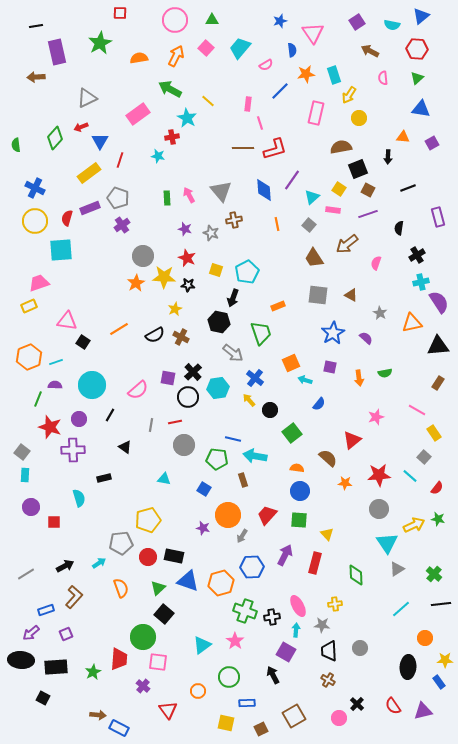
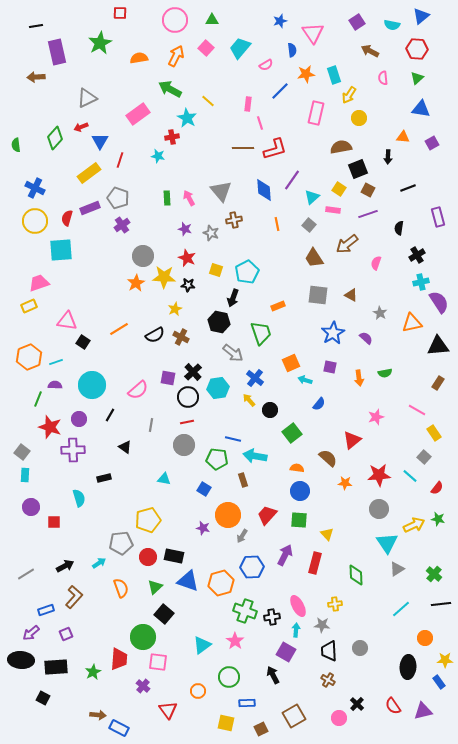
pink arrow at (189, 195): moved 3 px down
red line at (175, 422): moved 12 px right
green triangle at (158, 588): moved 3 px left, 1 px up
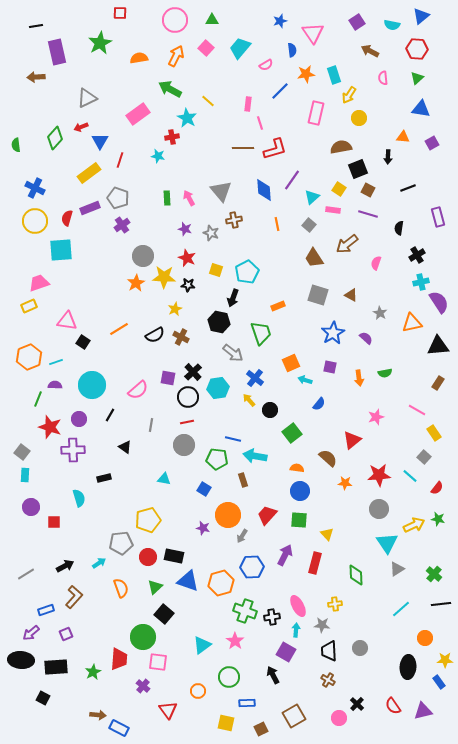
purple line at (368, 214): rotated 36 degrees clockwise
gray square at (318, 295): rotated 10 degrees clockwise
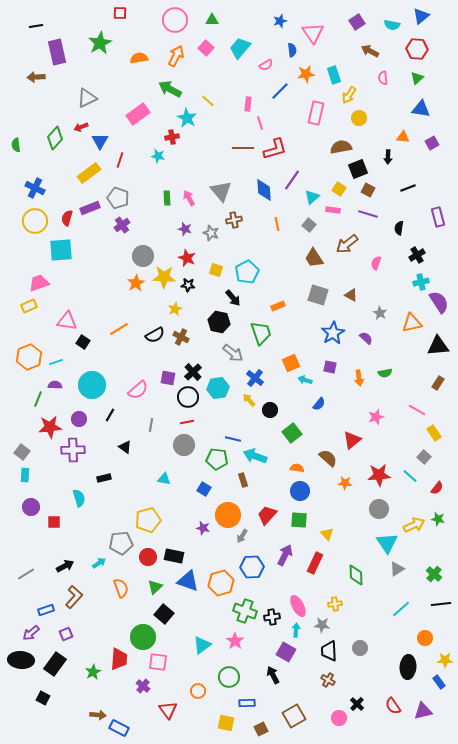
black arrow at (233, 298): rotated 60 degrees counterclockwise
red star at (50, 427): rotated 25 degrees counterclockwise
cyan arrow at (255, 456): rotated 10 degrees clockwise
red rectangle at (315, 563): rotated 10 degrees clockwise
black rectangle at (56, 667): moved 1 px left, 3 px up; rotated 50 degrees counterclockwise
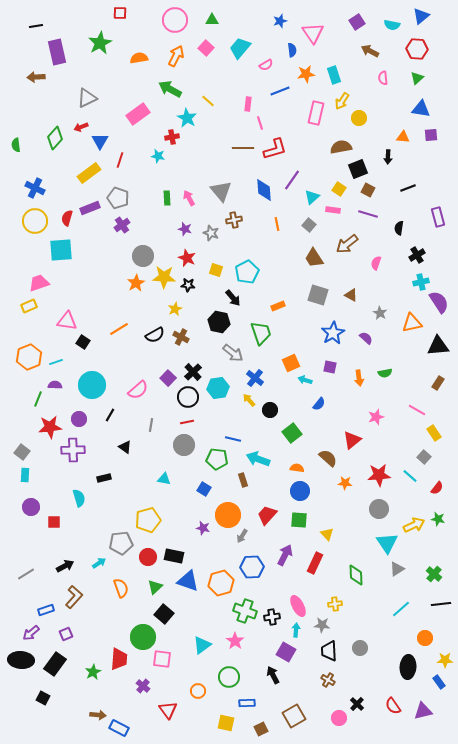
blue line at (280, 91): rotated 24 degrees clockwise
yellow arrow at (349, 95): moved 7 px left, 6 px down
purple square at (432, 143): moved 1 px left, 8 px up; rotated 24 degrees clockwise
purple square at (168, 378): rotated 35 degrees clockwise
cyan arrow at (255, 456): moved 3 px right, 3 px down
pink square at (158, 662): moved 4 px right, 3 px up
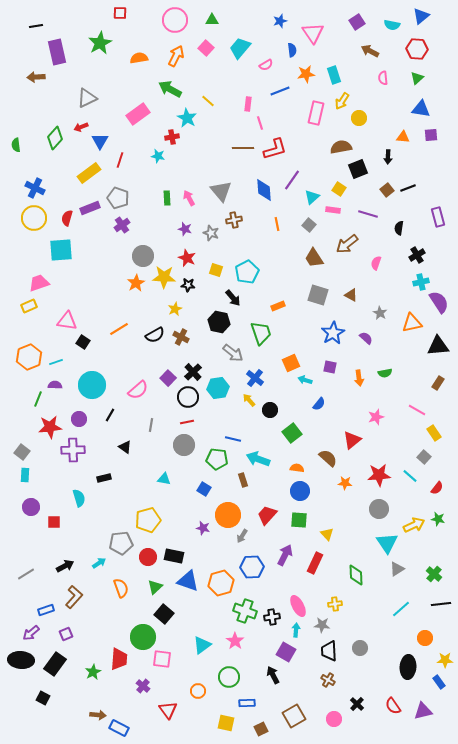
brown square at (368, 190): moved 19 px right; rotated 24 degrees clockwise
yellow circle at (35, 221): moved 1 px left, 3 px up
pink circle at (339, 718): moved 5 px left, 1 px down
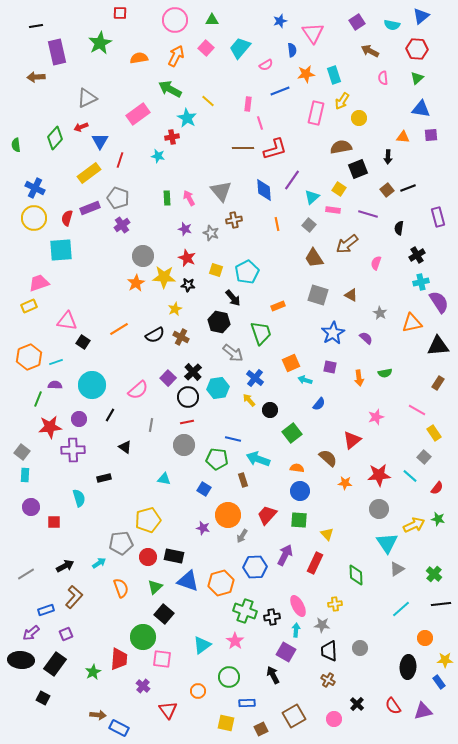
blue hexagon at (252, 567): moved 3 px right
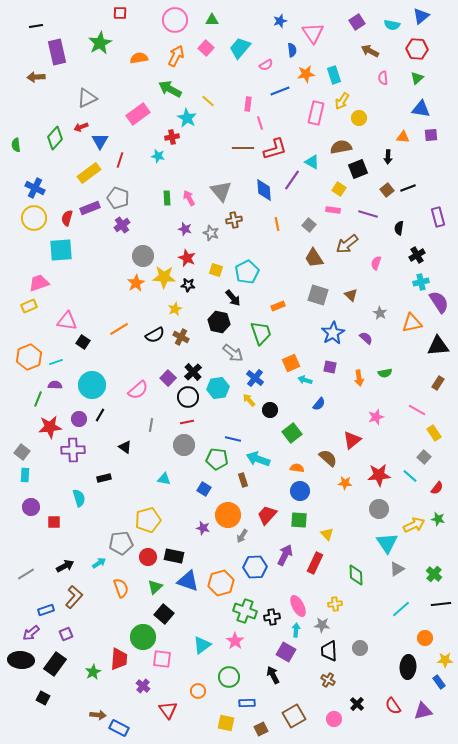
cyan triangle at (312, 197): moved 35 px up; rotated 49 degrees counterclockwise
brown triangle at (351, 295): rotated 16 degrees clockwise
black line at (110, 415): moved 10 px left
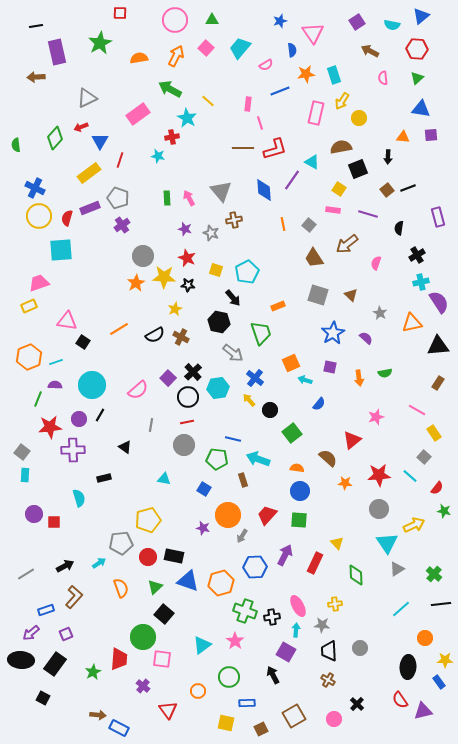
yellow circle at (34, 218): moved 5 px right, 2 px up
orange line at (277, 224): moved 6 px right
purple circle at (31, 507): moved 3 px right, 7 px down
green star at (438, 519): moved 6 px right, 8 px up
yellow triangle at (327, 534): moved 10 px right, 9 px down
red semicircle at (393, 706): moved 7 px right, 6 px up
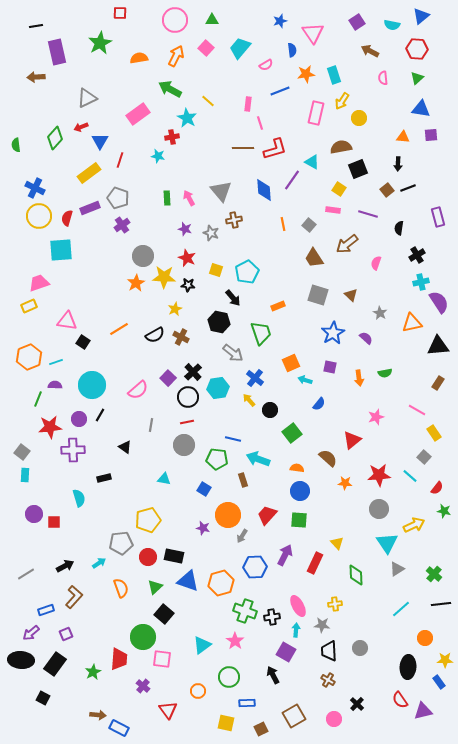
black arrow at (388, 157): moved 10 px right, 7 px down
